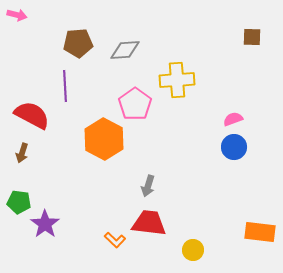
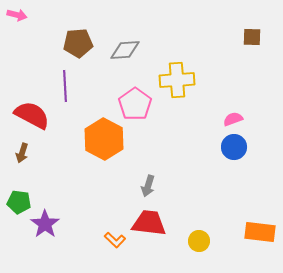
yellow circle: moved 6 px right, 9 px up
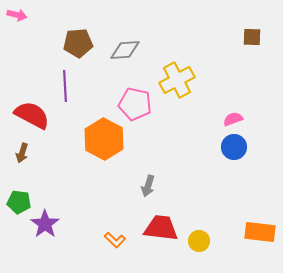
yellow cross: rotated 24 degrees counterclockwise
pink pentagon: rotated 24 degrees counterclockwise
red trapezoid: moved 12 px right, 5 px down
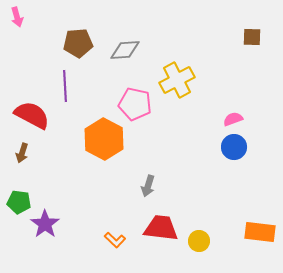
pink arrow: moved 2 px down; rotated 60 degrees clockwise
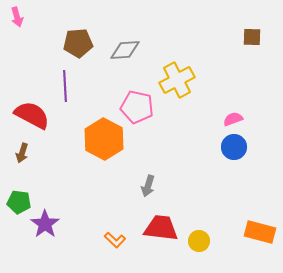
pink pentagon: moved 2 px right, 3 px down
orange rectangle: rotated 8 degrees clockwise
